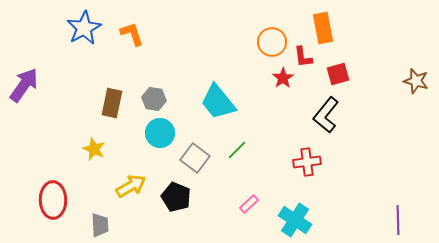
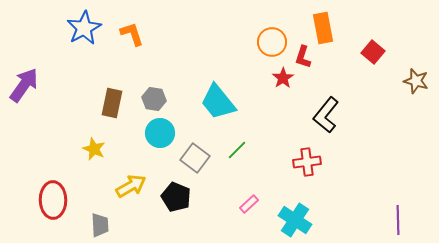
red L-shape: rotated 25 degrees clockwise
red square: moved 35 px right, 22 px up; rotated 35 degrees counterclockwise
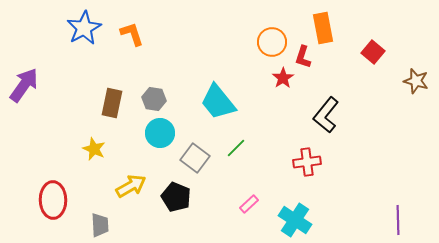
green line: moved 1 px left, 2 px up
